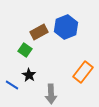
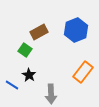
blue hexagon: moved 10 px right, 3 px down
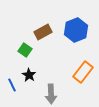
brown rectangle: moved 4 px right
blue line: rotated 32 degrees clockwise
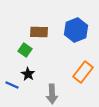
brown rectangle: moved 4 px left; rotated 30 degrees clockwise
black star: moved 1 px left, 1 px up
blue line: rotated 40 degrees counterclockwise
gray arrow: moved 1 px right
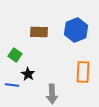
green square: moved 10 px left, 5 px down
orange rectangle: rotated 35 degrees counterclockwise
blue line: rotated 16 degrees counterclockwise
